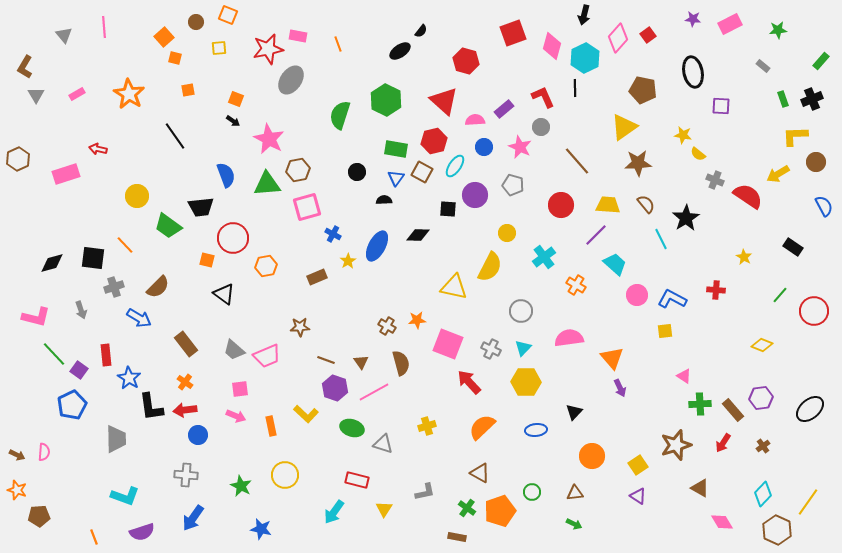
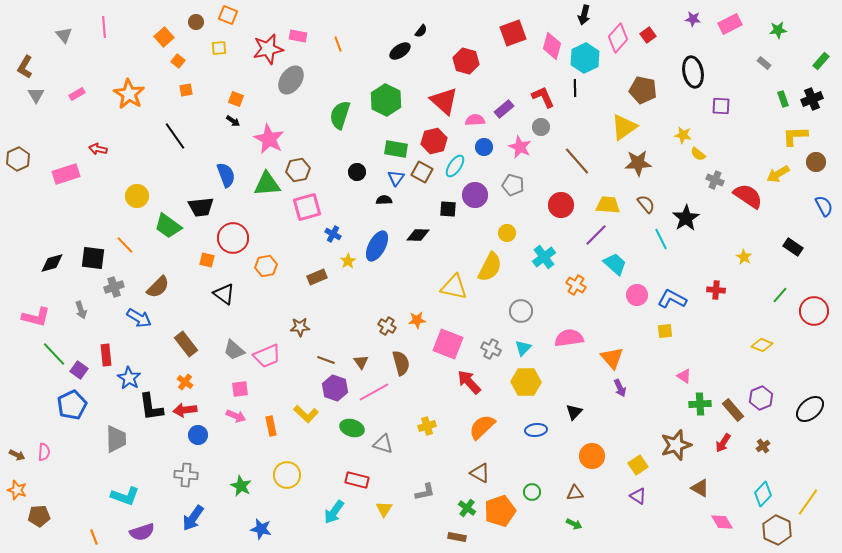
orange square at (175, 58): moved 3 px right, 3 px down; rotated 24 degrees clockwise
gray rectangle at (763, 66): moved 1 px right, 3 px up
orange square at (188, 90): moved 2 px left
purple hexagon at (761, 398): rotated 15 degrees counterclockwise
yellow circle at (285, 475): moved 2 px right
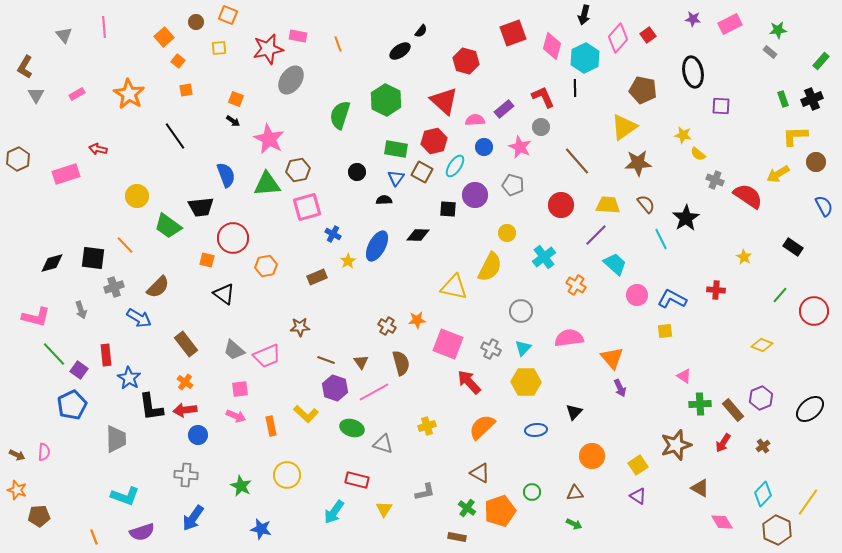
gray rectangle at (764, 63): moved 6 px right, 11 px up
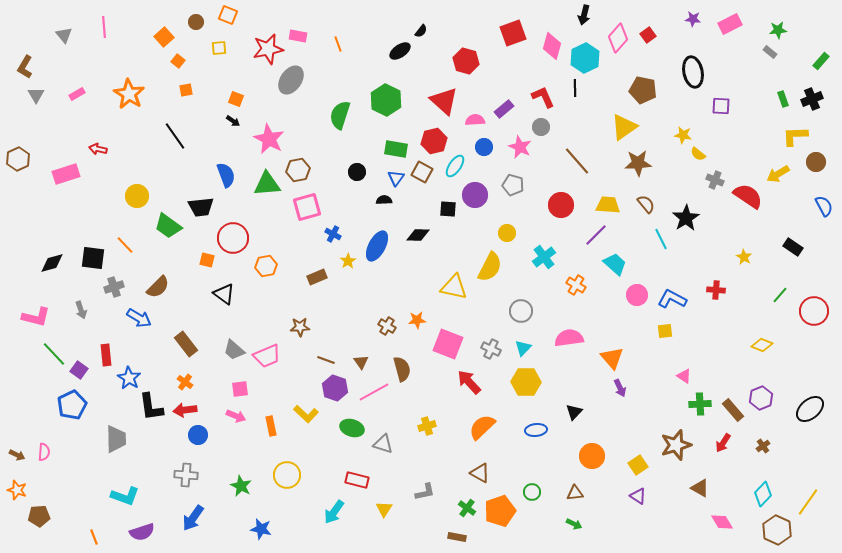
brown semicircle at (401, 363): moved 1 px right, 6 px down
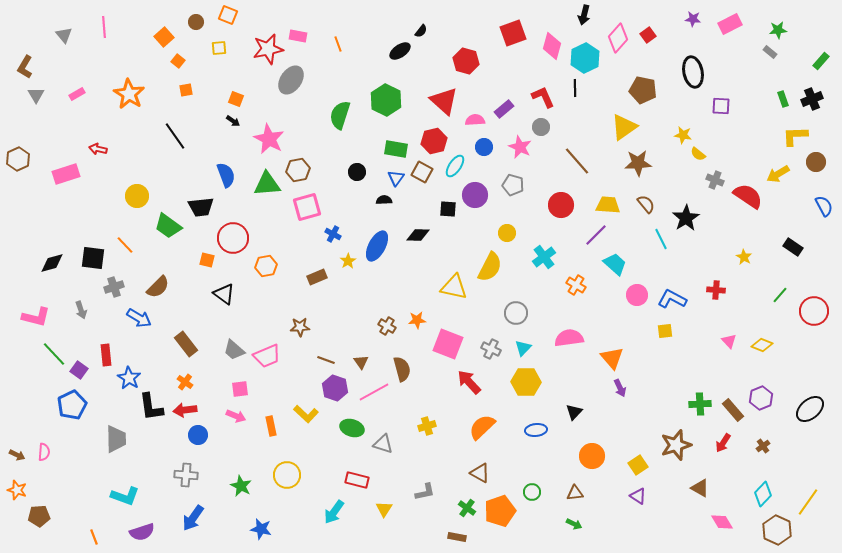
gray circle at (521, 311): moved 5 px left, 2 px down
pink triangle at (684, 376): moved 45 px right, 35 px up; rotated 14 degrees clockwise
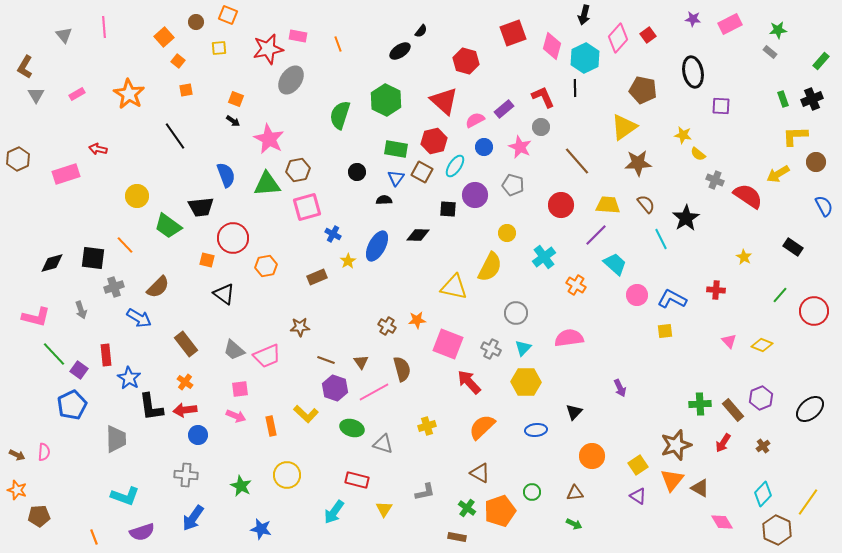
pink semicircle at (475, 120): rotated 24 degrees counterclockwise
orange triangle at (612, 358): moved 60 px right, 122 px down; rotated 20 degrees clockwise
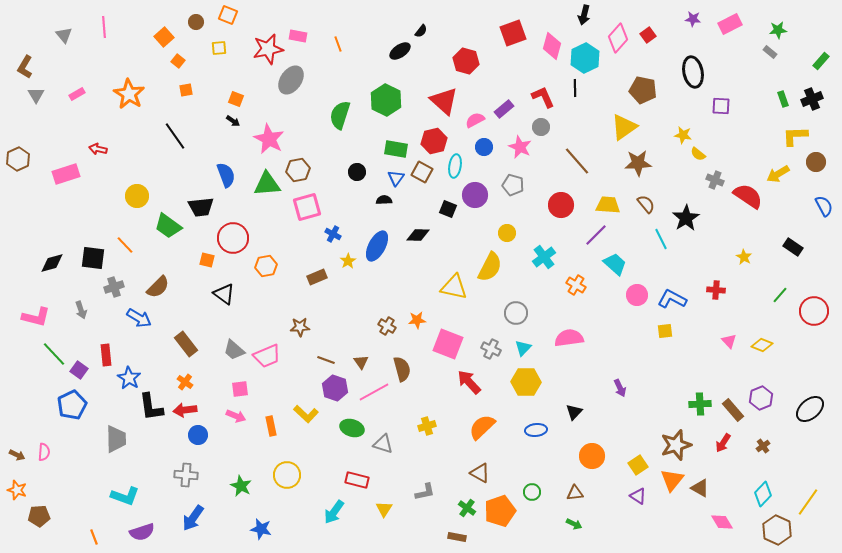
cyan ellipse at (455, 166): rotated 25 degrees counterclockwise
black square at (448, 209): rotated 18 degrees clockwise
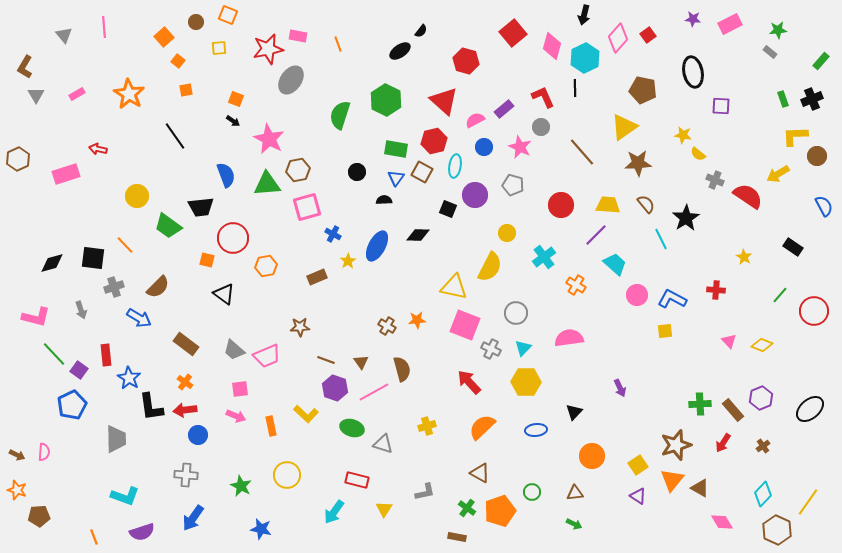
red square at (513, 33): rotated 20 degrees counterclockwise
brown line at (577, 161): moved 5 px right, 9 px up
brown circle at (816, 162): moved 1 px right, 6 px up
brown rectangle at (186, 344): rotated 15 degrees counterclockwise
pink square at (448, 344): moved 17 px right, 19 px up
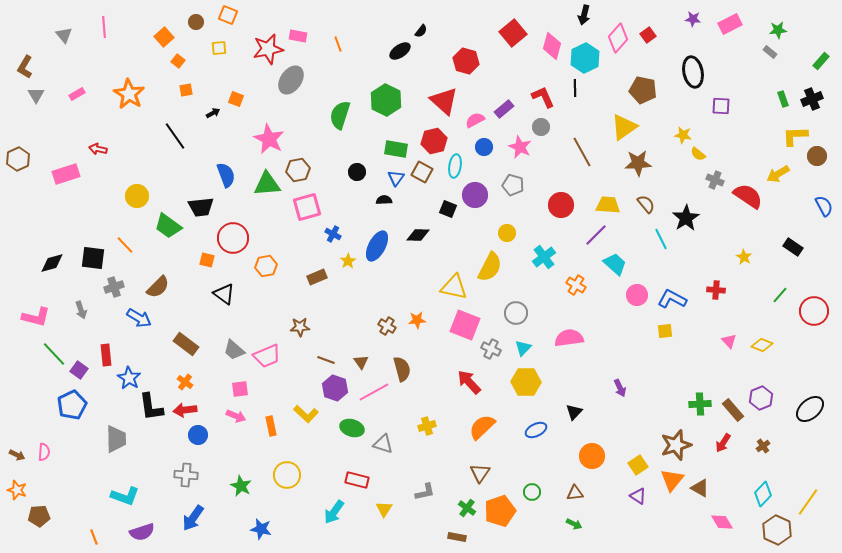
black arrow at (233, 121): moved 20 px left, 8 px up; rotated 64 degrees counterclockwise
brown line at (582, 152): rotated 12 degrees clockwise
blue ellipse at (536, 430): rotated 20 degrees counterclockwise
brown triangle at (480, 473): rotated 35 degrees clockwise
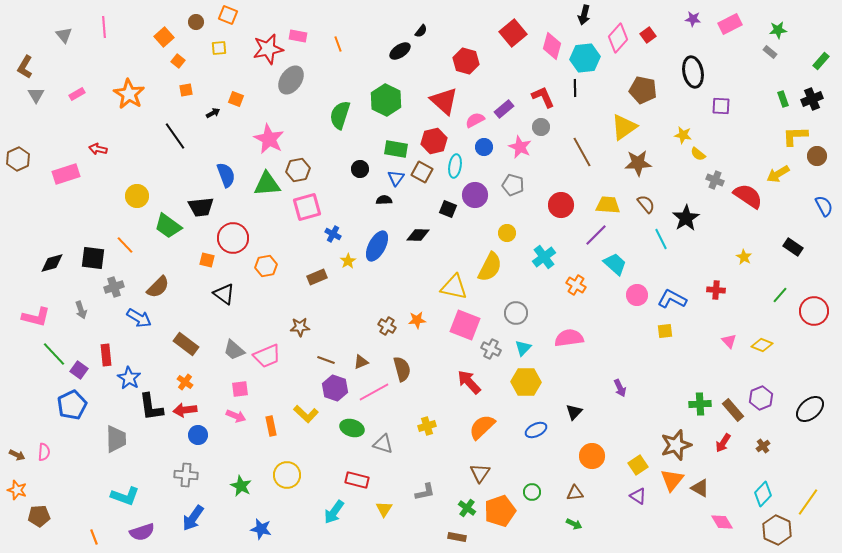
cyan hexagon at (585, 58): rotated 20 degrees clockwise
black circle at (357, 172): moved 3 px right, 3 px up
brown triangle at (361, 362): rotated 42 degrees clockwise
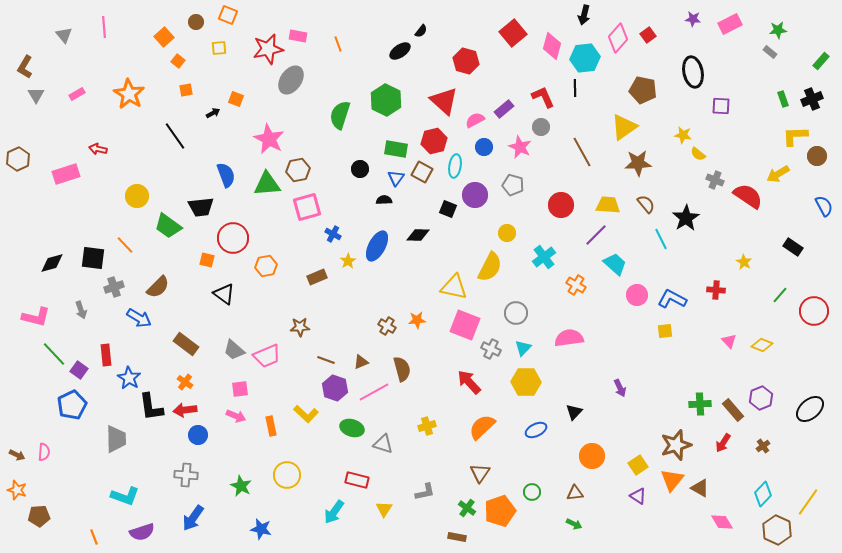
yellow star at (744, 257): moved 5 px down
